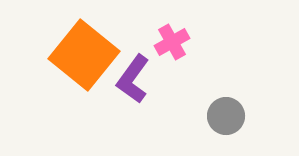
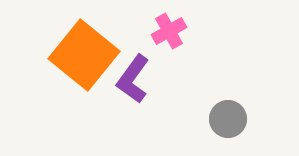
pink cross: moved 3 px left, 11 px up
gray circle: moved 2 px right, 3 px down
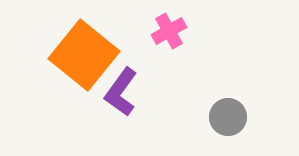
purple L-shape: moved 12 px left, 13 px down
gray circle: moved 2 px up
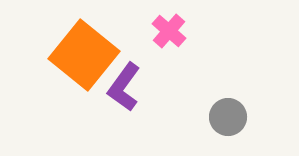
pink cross: rotated 20 degrees counterclockwise
purple L-shape: moved 3 px right, 5 px up
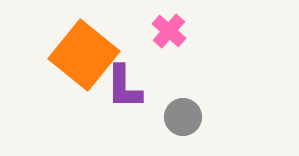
purple L-shape: rotated 36 degrees counterclockwise
gray circle: moved 45 px left
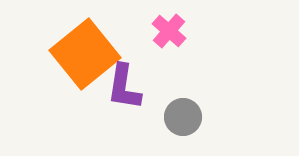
orange square: moved 1 px right, 1 px up; rotated 12 degrees clockwise
purple L-shape: rotated 9 degrees clockwise
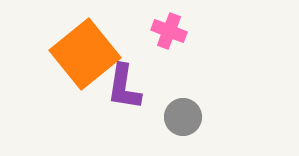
pink cross: rotated 20 degrees counterclockwise
